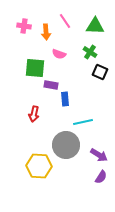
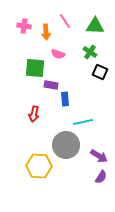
pink semicircle: moved 1 px left
purple arrow: moved 1 px down
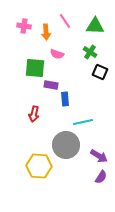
pink semicircle: moved 1 px left
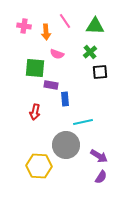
green cross: rotated 16 degrees clockwise
black square: rotated 28 degrees counterclockwise
red arrow: moved 1 px right, 2 px up
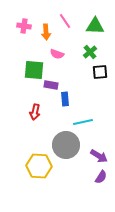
green square: moved 1 px left, 2 px down
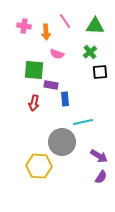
red arrow: moved 1 px left, 9 px up
gray circle: moved 4 px left, 3 px up
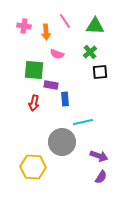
purple arrow: rotated 12 degrees counterclockwise
yellow hexagon: moved 6 px left, 1 px down
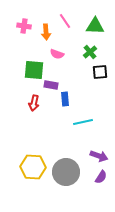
gray circle: moved 4 px right, 30 px down
